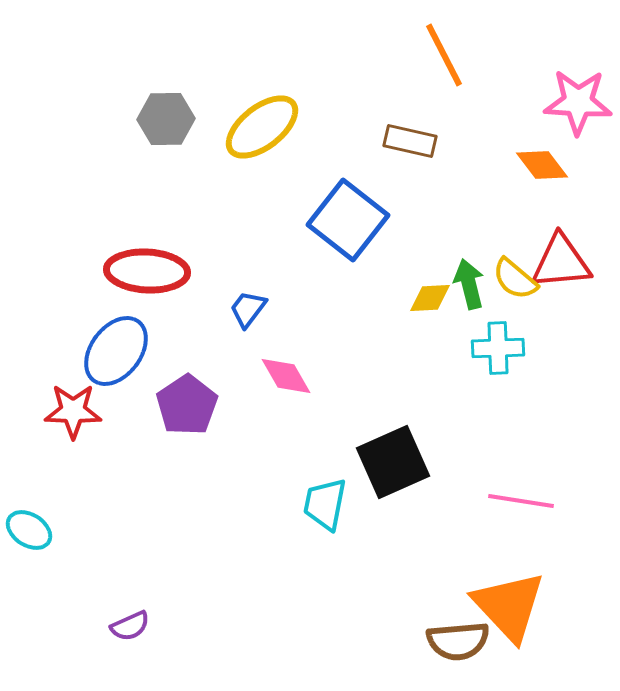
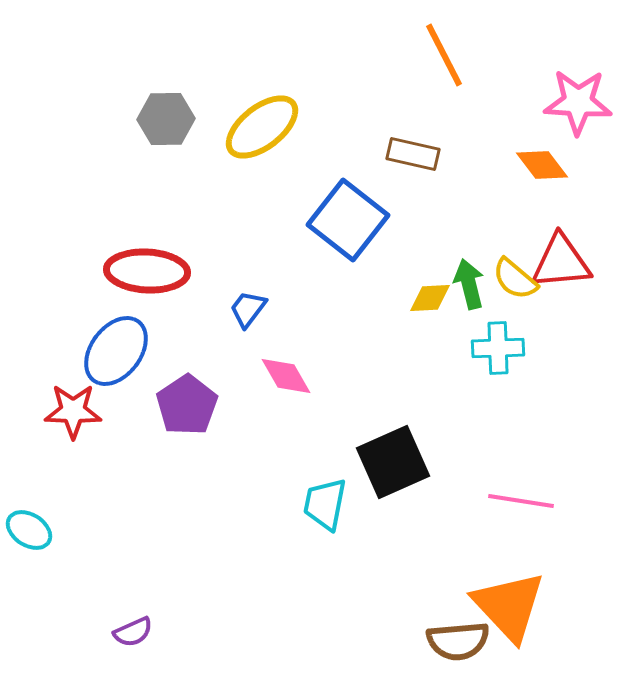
brown rectangle: moved 3 px right, 13 px down
purple semicircle: moved 3 px right, 6 px down
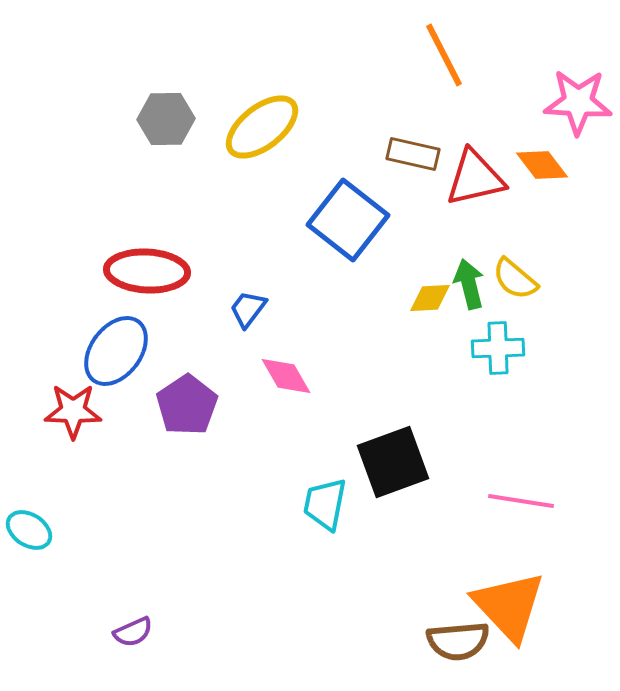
red triangle: moved 86 px left, 84 px up; rotated 8 degrees counterclockwise
black square: rotated 4 degrees clockwise
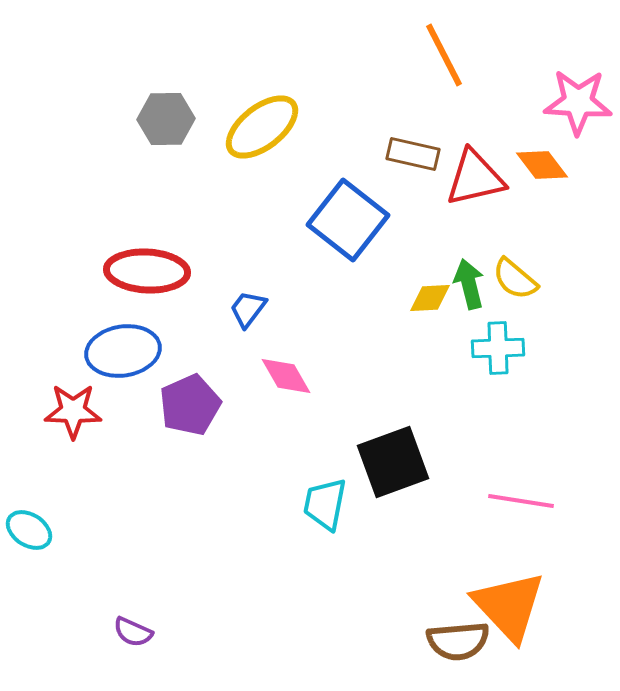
blue ellipse: moved 7 px right; rotated 44 degrees clockwise
purple pentagon: moved 3 px right; rotated 10 degrees clockwise
purple semicircle: rotated 48 degrees clockwise
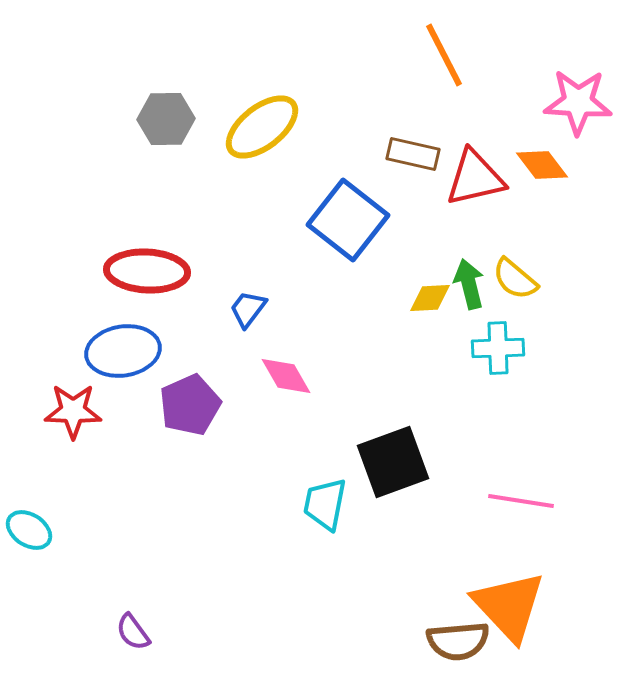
purple semicircle: rotated 30 degrees clockwise
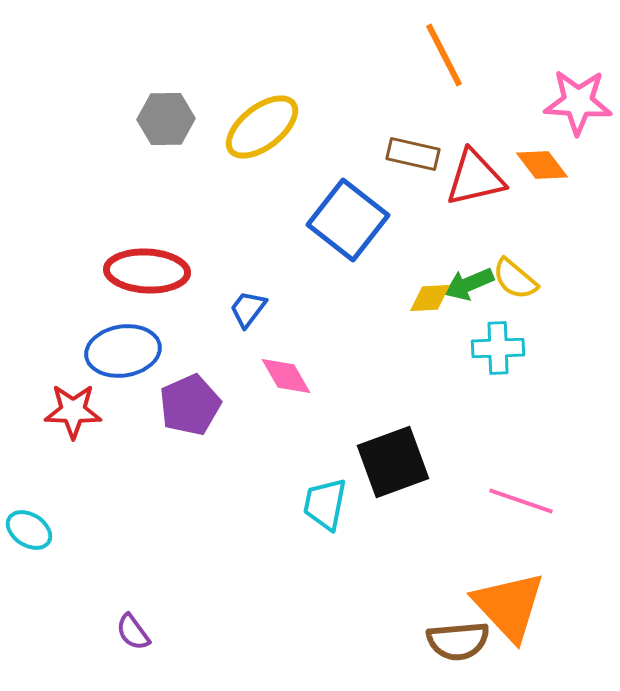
green arrow: rotated 99 degrees counterclockwise
pink line: rotated 10 degrees clockwise
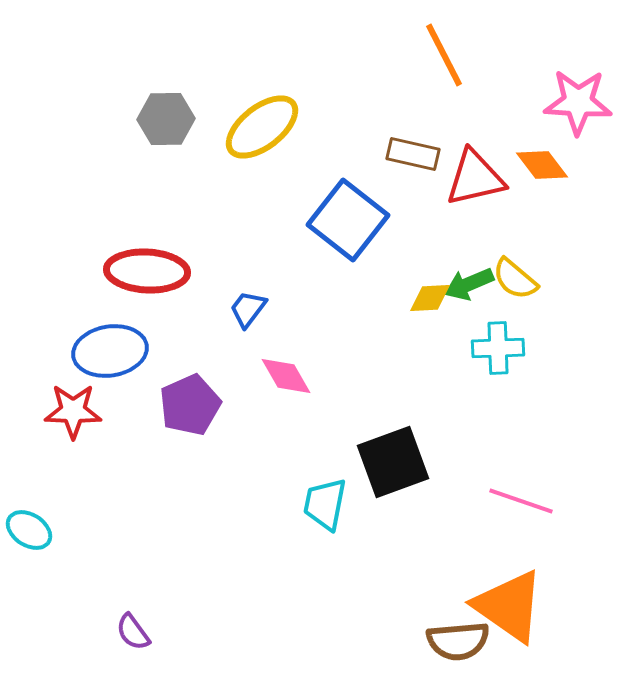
blue ellipse: moved 13 px left
orange triangle: rotated 12 degrees counterclockwise
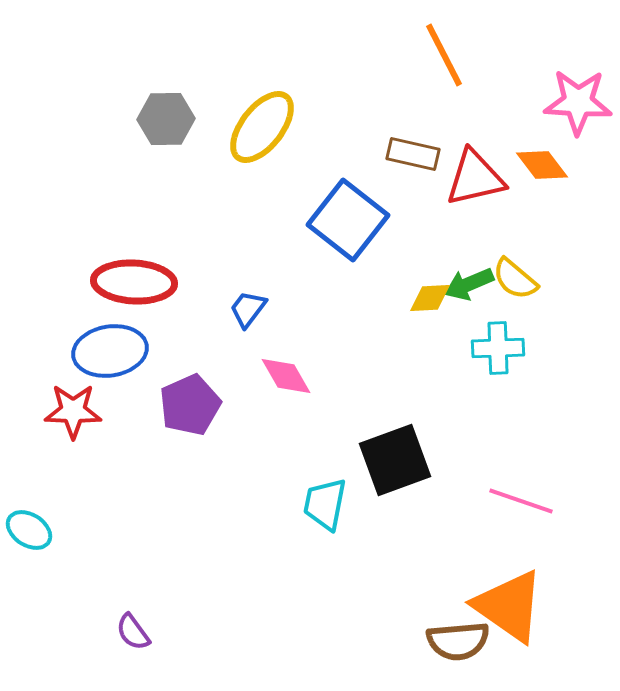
yellow ellipse: rotated 14 degrees counterclockwise
red ellipse: moved 13 px left, 11 px down
black square: moved 2 px right, 2 px up
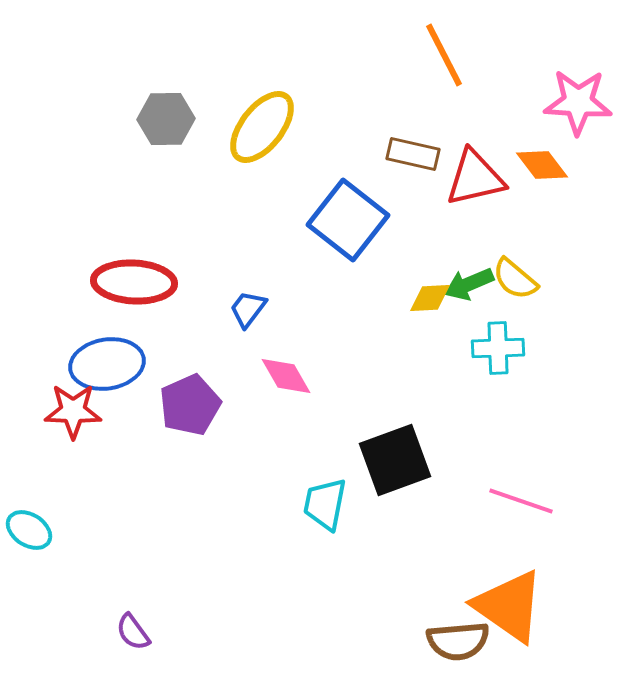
blue ellipse: moved 3 px left, 13 px down
